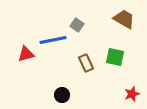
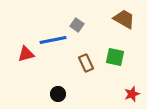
black circle: moved 4 px left, 1 px up
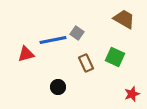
gray square: moved 8 px down
green square: rotated 12 degrees clockwise
black circle: moved 7 px up
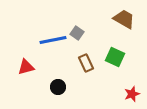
red triangle: moved 13 px down
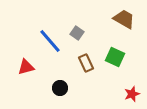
blue line: moved 3 px left, 1 px down; rotated 60 degrees clockwise
black circle: moved 2 px right, 1 px down
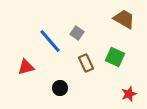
red star: moved 3 px left
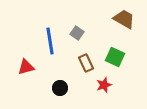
blue line: rotated 32 degrees clockwise
red star: moved 25 px left, 9 px up
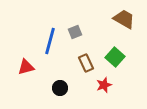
gray square: moved 2 px left, 1 px up; rotated 32 degrees clockwise
blue line: rotated 24 degrees clockwise
green square: rotated 18 degrees clockwise
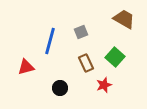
gray square: moved 6 px right
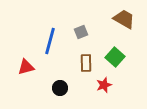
brown rectangle: rotated 24 degrees clockwise
